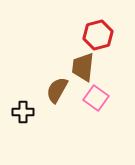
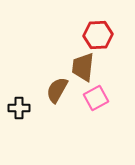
red hexagon: rotated 12 degrees clockwise
pink square: rotated 25 degrees clockwise
black cross: moved 4 px left, 4 px up
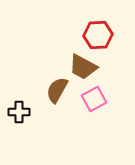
brown trapezoid: rotated 68 degrees counterclockwise
pink square: moved 2 px left, 1 px down
black cross: moved 4 px down
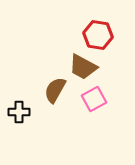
red hexagon: rotated 12 degrees clockwise
brown semicircle: moved 2 px left
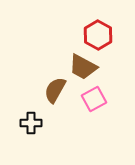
red hexagon: rotated 20 degrees clockwise
black cross: moved 12 px right, 11 px down
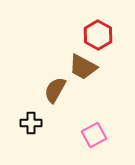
pink square: moved 36 px down
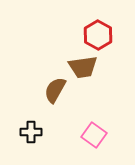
brown trapezoid: rotated 36 degrees counterclockwise
black cross: moved 9 px down
pink square: rotated 25 degrees counterclockwise
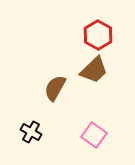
brown trapezoid: moved 11 px right, 3 px down; rotated 36 degrees counterclockwise
brown semicircle: moved 2 px up
black cross: rotated 30 degrees clockwise
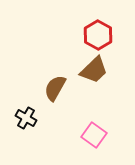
black cross: moved 5 px left, 14 px up
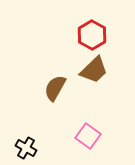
red hexagon: moved 6 px left
black cross: moved 30 px down
pink square: moved 6 px left, 1 px down
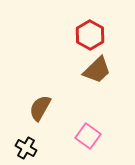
red hexagon: moved 2 px left
brown trapezoid: moved 3 px right
brown semicircle: moved 15 px left, 20 px down
